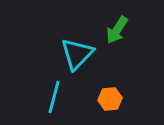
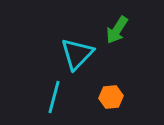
orange hexagon: moved 1 px right, 2 px up
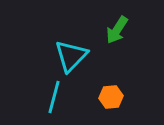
cyan triangle: moved 6 px left, 2 px down
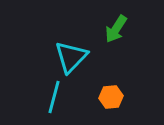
green arrow: moved 1 px left, 1 px up
cyan triangle: moved 1 px down
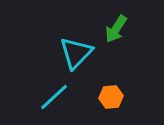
cyan triangle: moved 5 px right, 4 px up
cyan line: rotated 32 degrees clockwise
